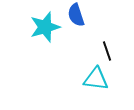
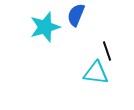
blue semicircle: rotated 40 degrees clockwise
cyan triangle: moved 6 px up
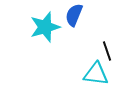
blue semicircle: moved 2 px left
cyan triangle: moved 1 px down
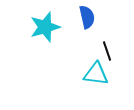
blue semicircle: moved 13 px right, 2 px down; rotated 145 degrees clockwise
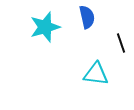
black line: moved 14 px right, 8 px up
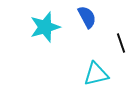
blue semicircle: rotated 15 degrees counterclockwise
cyan triangle: rotated 20 degrees counterclockwise
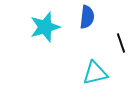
blue semicircle: rotated 35 degrees clockwise
cyan triangle: moved 1 px left, 1 px up
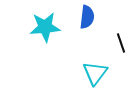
cyan star: rotated 12 degrees clockwise
cyan triangle: rotated 40 degrees counterclockwise
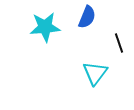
blue semicircle: rotated 15 degrees clockwise
black line: moved 2 px left
